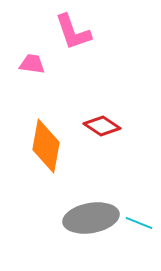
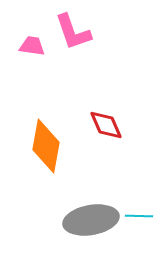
pink trapezoid: moved 18 px up
red diamond: moved 4 px right, 1 px up; rotated 33 degrees clockwise
gray ellipse: moved 2 px down
cyan line: moved 7 px up; rotated 20 degrees counterclockwise
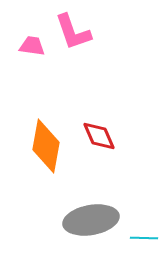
red diamond: moved 7 px left, 11 px down
cyan line: moved 5 px right, 22 px down
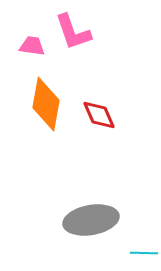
red diamond: moved 21 px up
orange diamond: moved 42 px up
cyan line: moved 15 px down
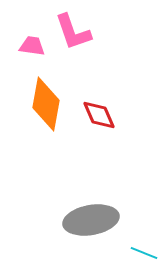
cyan line: rotated 20 degrees clockwise
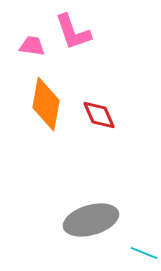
gray ellipse: rotated 6 degrees counterclockwise
